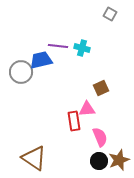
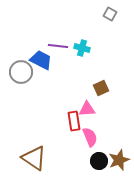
blue trapezoid: rotated 40 degrees clockwise
pink semicircle: moved 10 px left
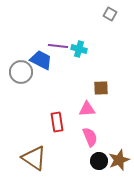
cyan cross: moved 3 px left, 1 px down
brown square: rotated 21 degrees clockwise
red rectangle: moved 17 px left, 1 px down
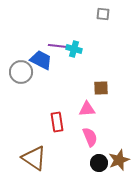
gray square: moved 7 px left; rotated 24 degrees counterclockwise
cyan cross: moved 5 px left
black circle: moved 2 px down
